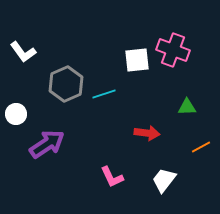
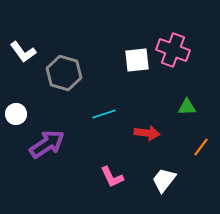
gray hexagon: moved 2 px left, 11 px up; rotated 20 degrees counterclockwise
cyan line: moved 20 px down
orange line: rotated 24 degrees counterclockwise
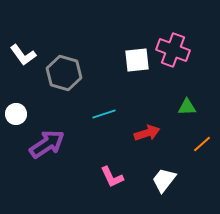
white L-shape: moved 3 px down
red arrow: rotated 25 degrees counterclockwise
orange line: moved 1 px right, 3 px up; rotated 12 degrees clockwise
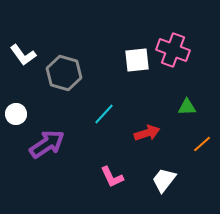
cyan line: rotated 30 degrees counterclockwise
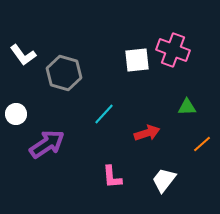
pink L-shape: rotated 20 degrees clockwise
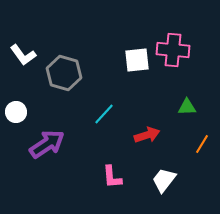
pink cross: rotated 16 degrees counterclockwise
white circle: moved 2 px up
red arrow: moved 2 px down
orange line: rotated 18 degrees counterclockwise
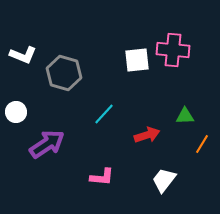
white L-shape: rotated 32 degrees counterclockwise
green triangle: moved 2 px left, 9 px down
pink L-shape: moved 10 px left; rotated 80 degrees counterclockwise
